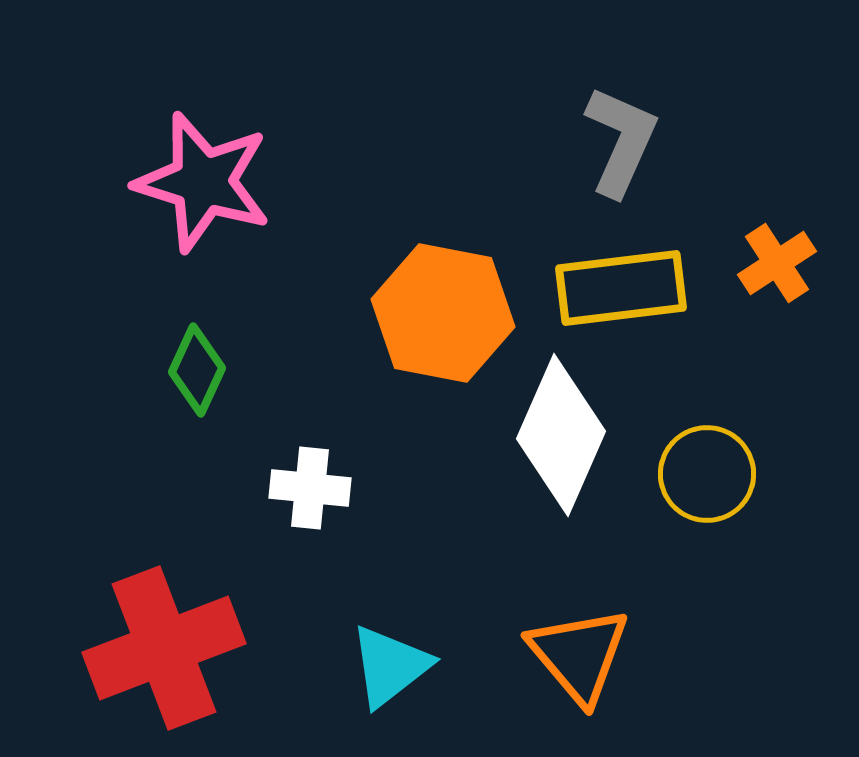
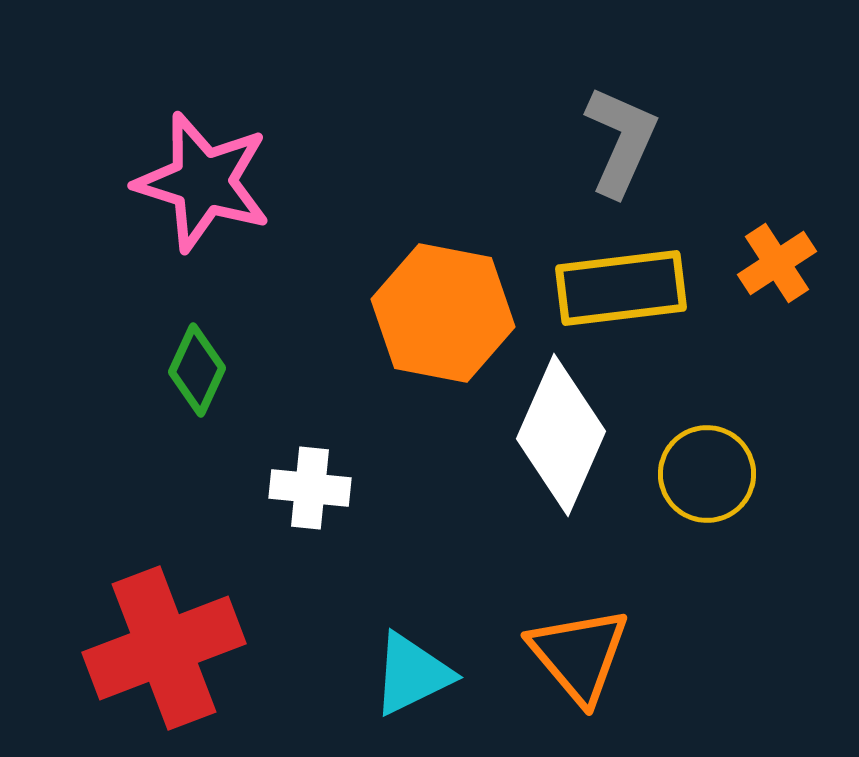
cyan triangle: moved 22 px right, 8 px down; rotated 12 degrees clockwise
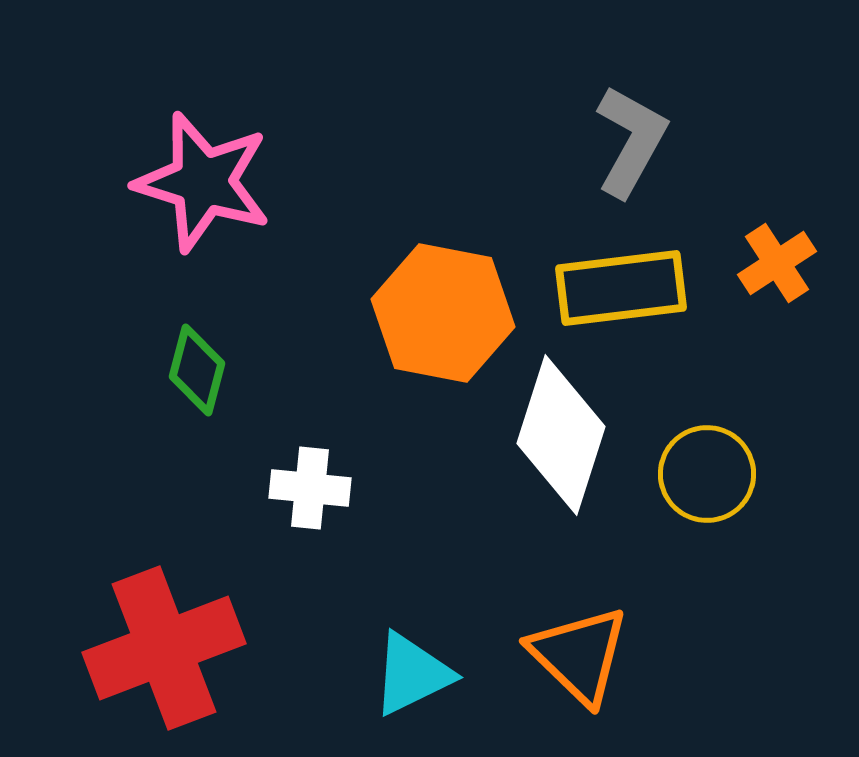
gray L-shape: moved 10 px right; rotated 5 degrees clockwise
green diamond: rotated 10 degrees counterclockwise
white diamond: rotated 6 degrees counterclockwise
orange triangle: rotated 6 degrees counterclockwise
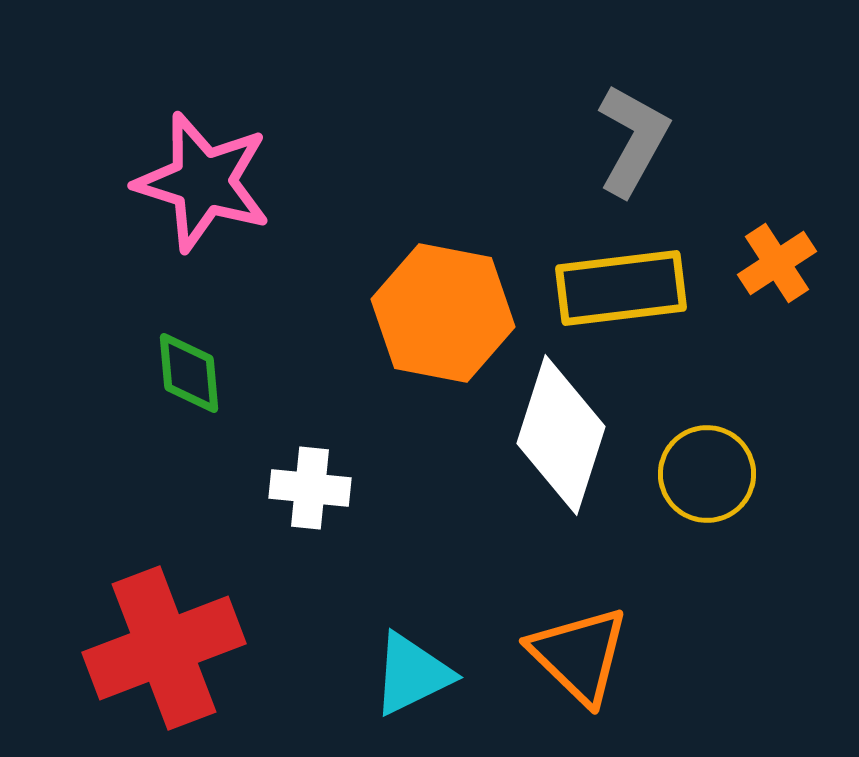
gray L-shape: moved 2 px right, 1 px up
green diamond: moved 8 px left, 3 px down; rotated 20 degrees counterclockwise
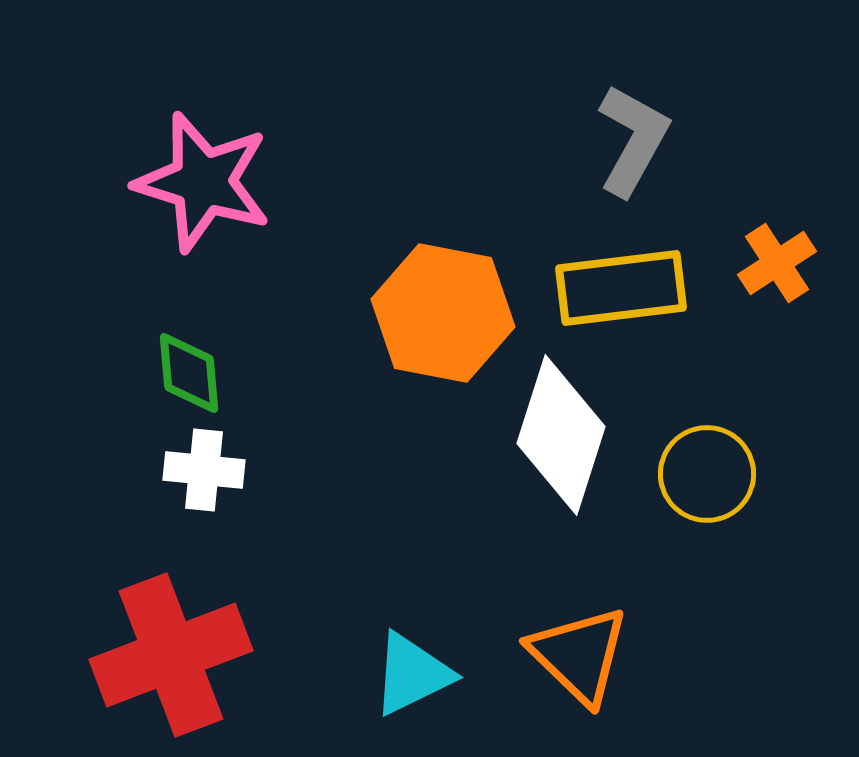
white cross: moved 106 px left, 18 px up
red cross: moved 7 px right, 7 px down
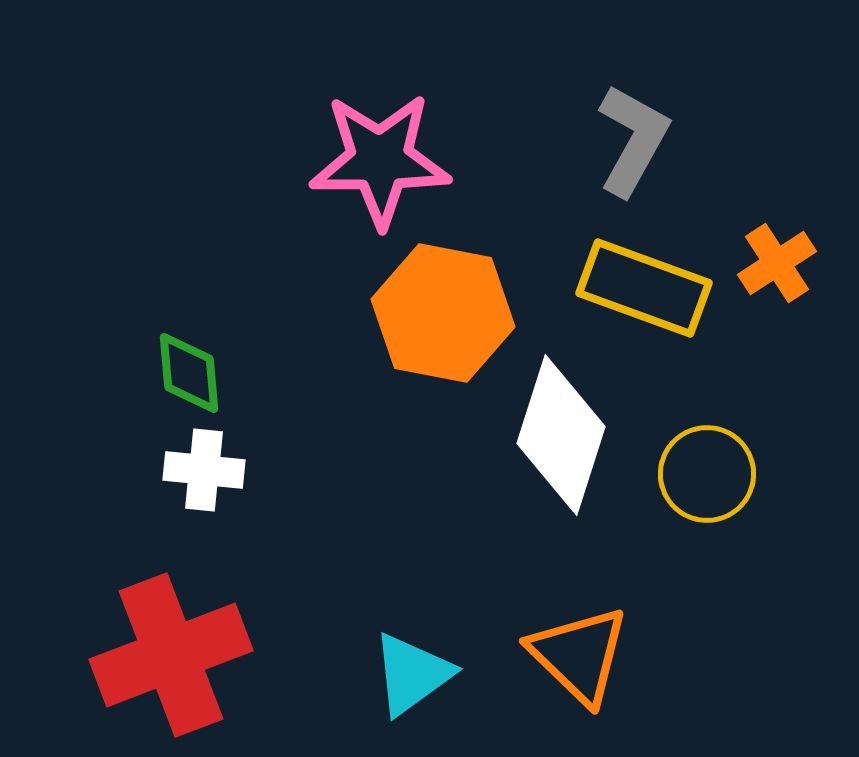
pink star: moved 177 px right, 22 px up; rotated 17 degrees counterclockwise
yellow rectangle: moved 23 px right; rotated 27 degrees clockwise
cyan triangle: rotated 10 degrees counterclockwise
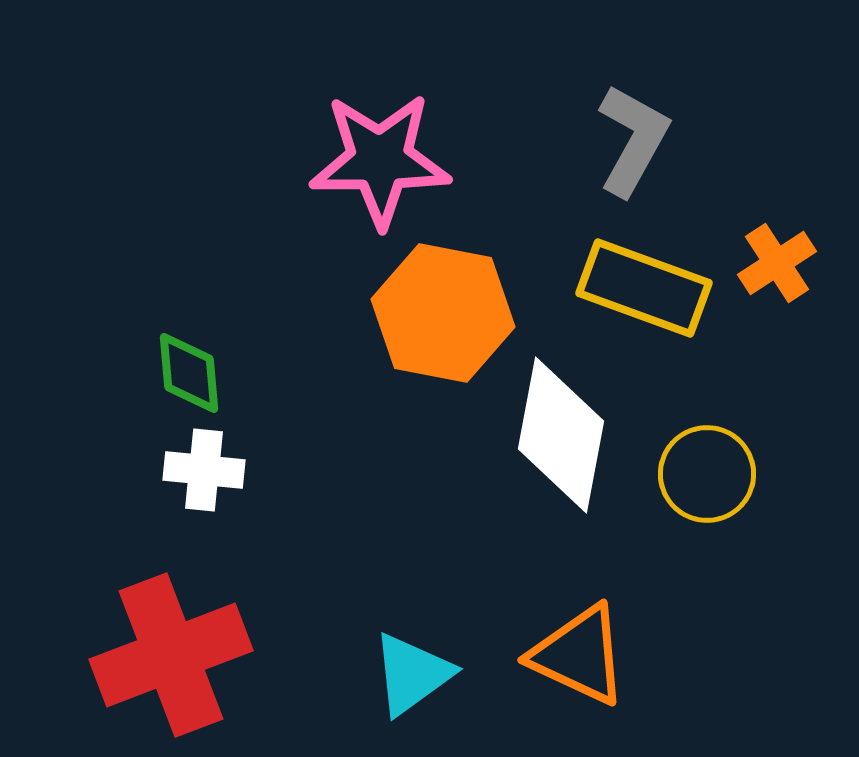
white diamond: rotated 7 degrees counterclockwise
orange triangle: rotated 19 degrees counterclockwise
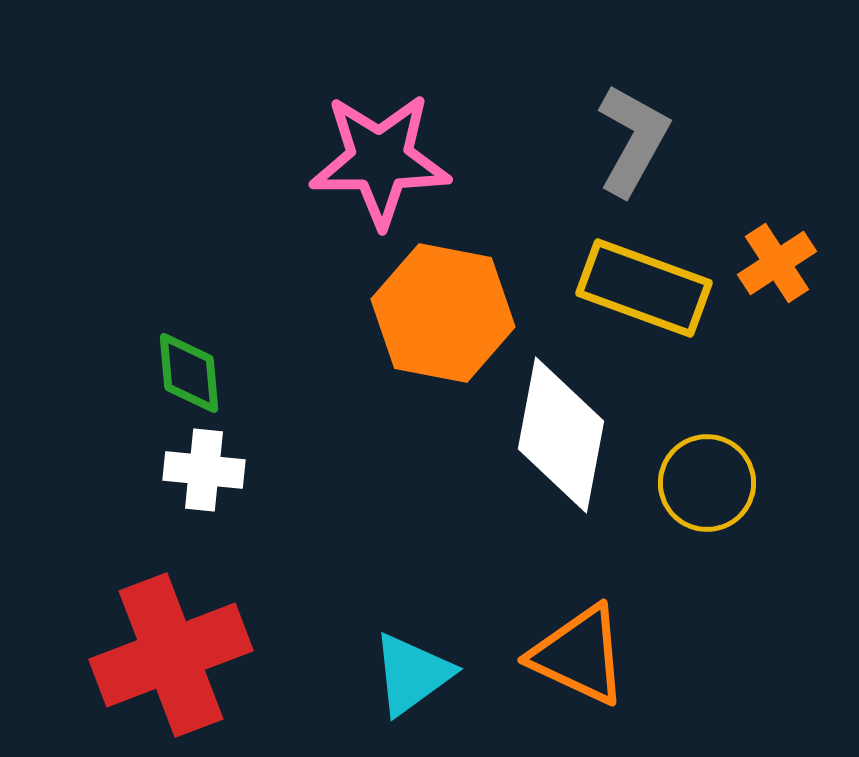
yellow circle: moved 9 px down
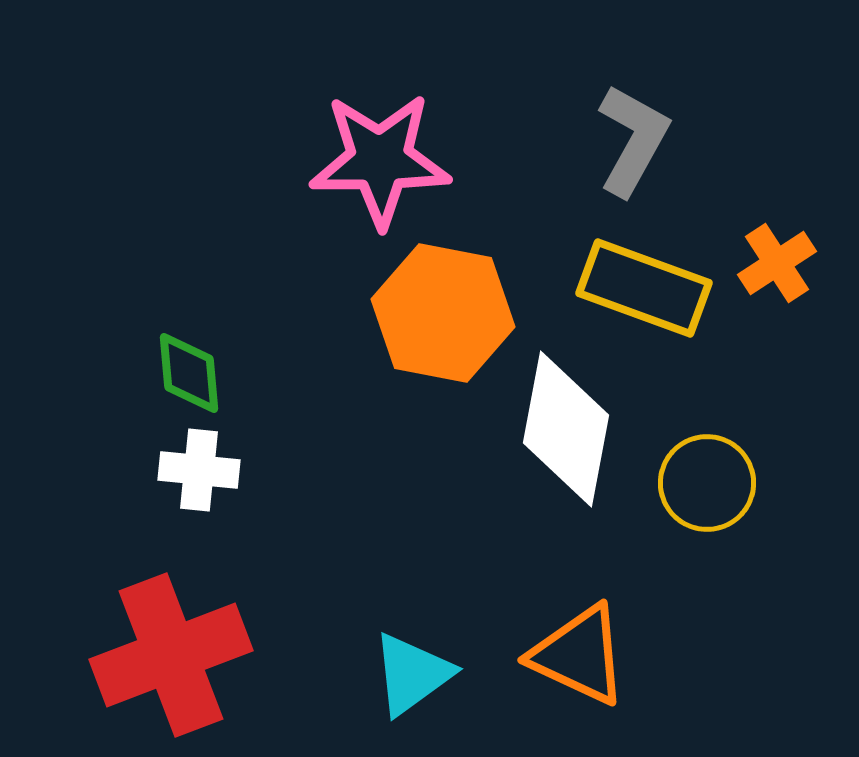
white diamond: moved 5 px right, 6 px up
white cross: moved 5 px left
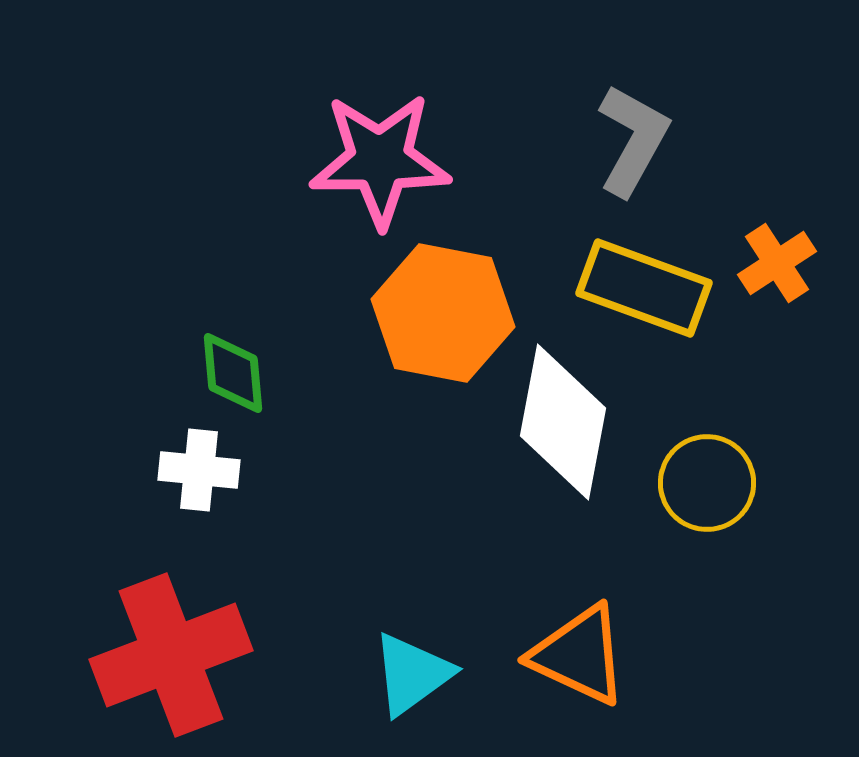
green diamond: moved 44 px right
white diamond: moved 3 px left, 7 px up
